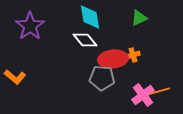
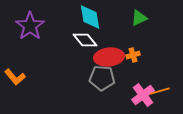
red ellipse: moved 4 px left, 2 px up
orange L-shape: rotated 10 degrees clockwise
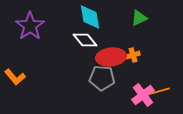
red ellipse: moved 2 px right
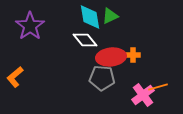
green triangle: moved 29 px left, 2 px up
orange cross: rotated 16 degrees clockwise
orange L-shape: rotated 90 degrees clockwise
orange line: moved 2 px left, 4 px up
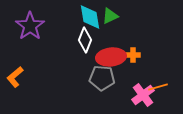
white diamond: rotated 60 degrees clockwise
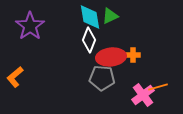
white diamond: moved 4 px right
